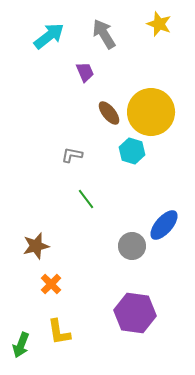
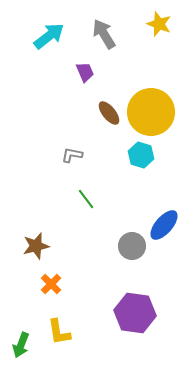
cyan hexagon: moved 9 px right, 4 px down
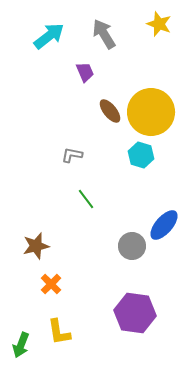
brown ellipse: moved 1 px right, 2 px up
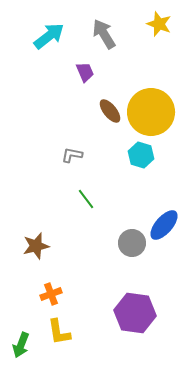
gray circle: moved 3 px up
orange cross: moved 10 px down; rotated 25 degrees clockwise
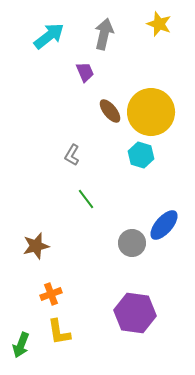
gray arrow: rotated 44 degrees clockwise
gray L-shape: rotated 70 degrees counterclockwise
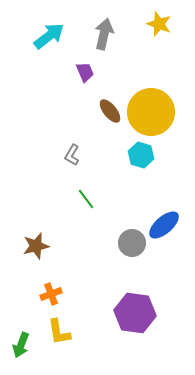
blue ellipse: rotated 8 degrees clockwise
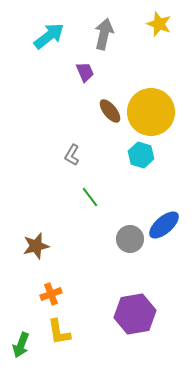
green line: moved 4 px right, 2 px up
gray circle: moved 2 px left, 4 px up
purple hexagon: moved 1 px down; rotated 18 degrees counterclockwise
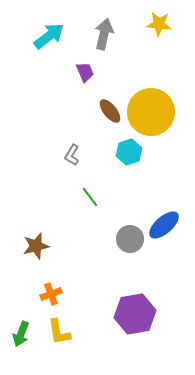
yellow star: rotated 15 degrees counterclockwise
cyan hexagon: moved 12 px left, 3 px up; rotated 25 degrees clockwise
green arrow: moved 11 px up
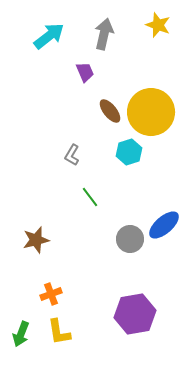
yellow star: moved 1 px left, 1 px down; rotated 15 degrees clockwise
brown star: moved 6 px up
